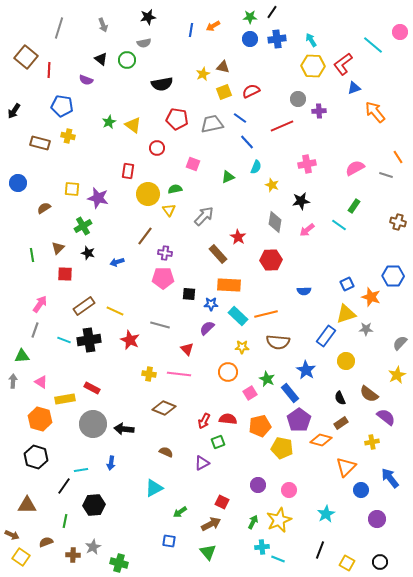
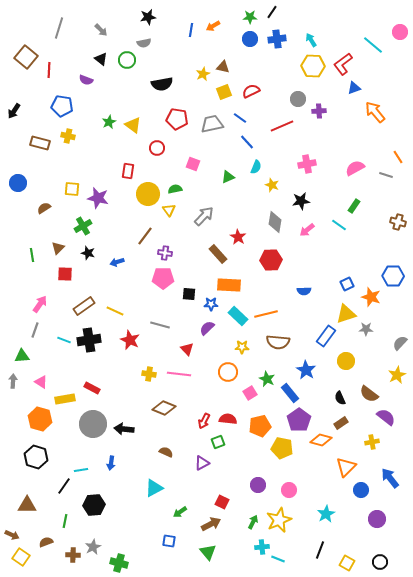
gray arrow at (103, 25): moved 2 px left, 5 px down; rotated 24 degrees counterclockwise
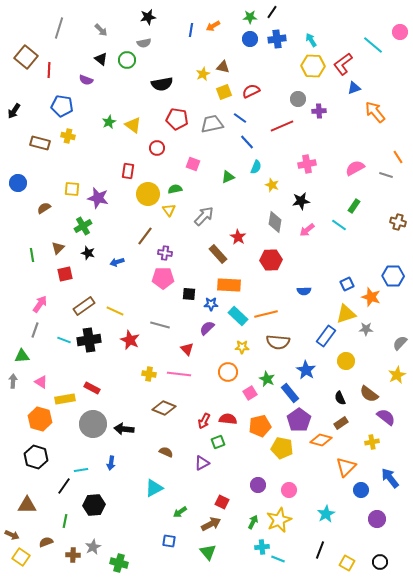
red square at (65, 274): rotated 14 degrees counterclockwise
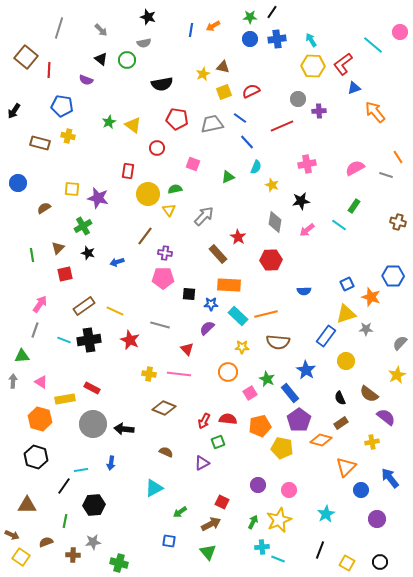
black star at (148, 17): rotated 28 degrees clockwise
gray star at (93, 547): moved 5 px up; rotated 21 degrees clockwise
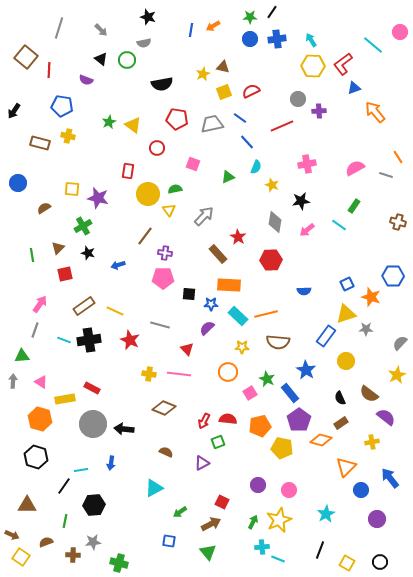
blue arrow at (117, 262): moved 1 px right, 3 px down
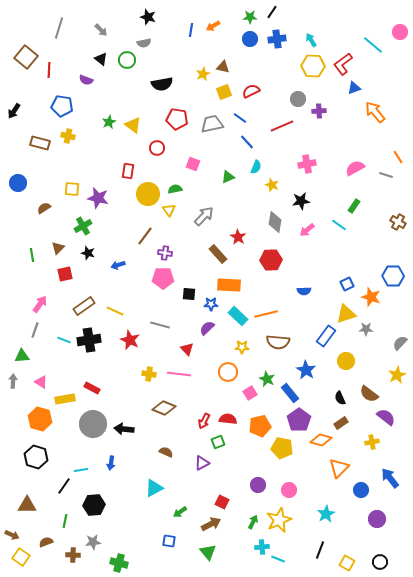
brown cross at (398, 222): rotated 14 degrees clockwise
orange triangle at (346, 467): moved 7 px left, 1 px down
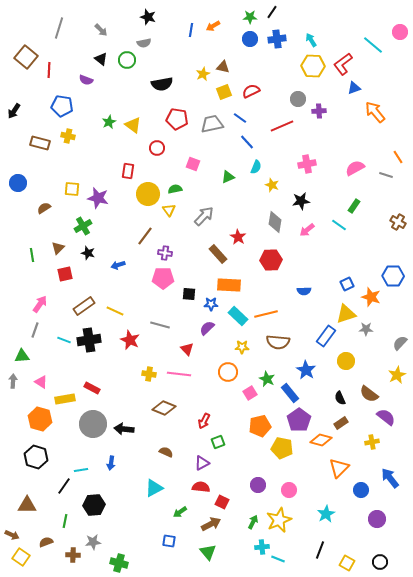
red semicircle at (228, 419): moved 27 px left, 68 px down
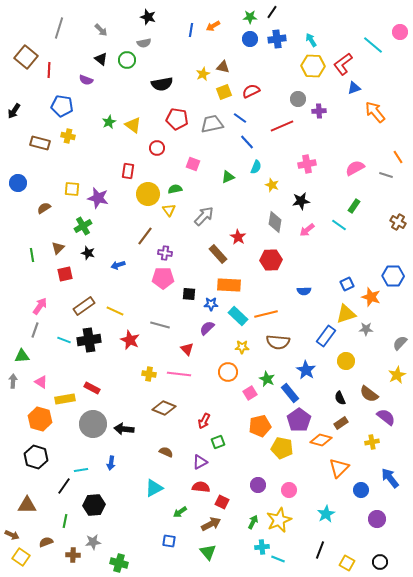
pink arrow at (40, 304): moved 2 px down
purple triangle at (202, 463): moved 2 px left, 1 px up
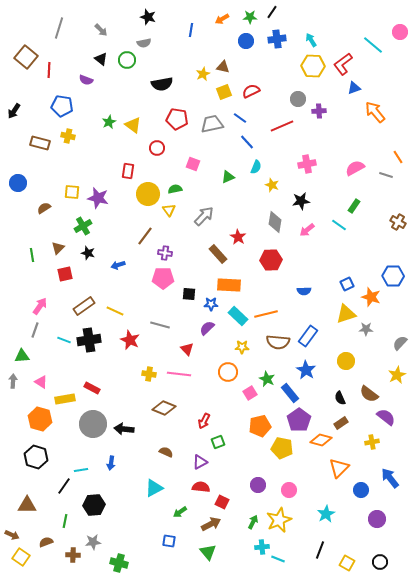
orange arrow at (213, 26): moved 9 px right, 7 px up
blue circle at (250, 39): moved 4 px left, 2 px down
yellow square at (72, 189): moved 3 px down
blue rectangle at (326, 336): moved 18 px left
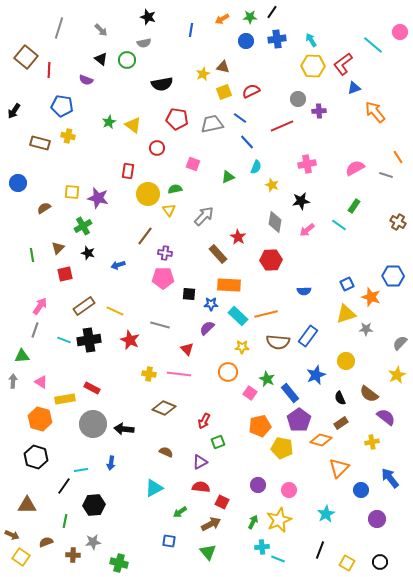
blue star at (306, 370): moved 10 px right, 5 px down; rotated 18 degrees clockwise
pink square at (250, 393): rotated 24 degrees counterclockwise
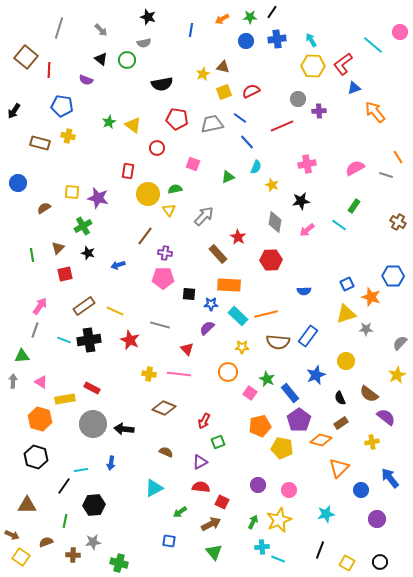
cyan star at (326, 514): rotated 18 degrees clockwise
green triangle at (208, 552): moved 6 px right
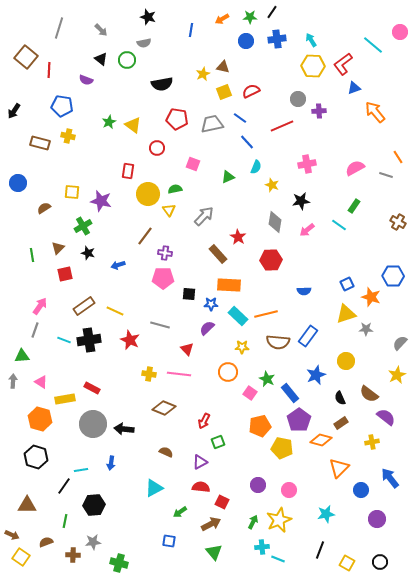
purple star at (98, 198): moved 3 px right, 3 px down
